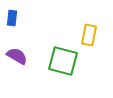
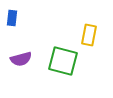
purple semicircle: moved 4 px right, 3 px down; rotated 135 degrees clockwise
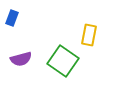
blue rectangle: rotated 14 degrees clockwise
green square: rotated 20 degrees clockwise
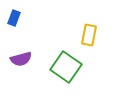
blue rectangle: moved 2 px right
green square: moved 3 px right, 6 px down
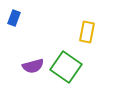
yellow rectangle: moved 2 px left, 3 px up
purple semicircle: moved 12 px right, 7 px down
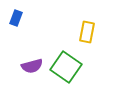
blue rectangle: moved 2 px right
purple semicircle: moved 1 px left
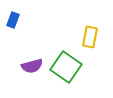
blue rectangle: moved 3 px left, 2 px down
yellow rectangle: moved 3 px right, 5 px down
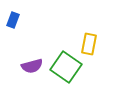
yellow rectangle: moved 1 px left, 7 px down
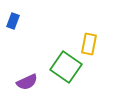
blue rectangle: moved 1 px down
purple semicircle: moved 5 px left, 16 px down; rotated 10 degrees counterclockwise
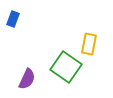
blue rectangle: moved 2 px up
purple semicircle: moved 3 px up; rotated 40 degrees counterclockwise
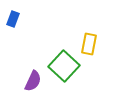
green square: moved 2 px left, 1 px up; rotated 8 degrees clockwise
purple semicircle: moved 6 px right, 2 px down
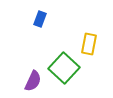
blue rectangle: moved 27 px right
green square: moved 2 px down
